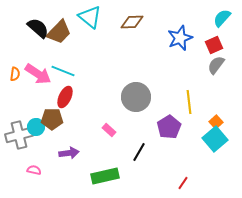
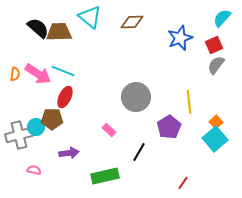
brown trapezoid: rotated 136 degrees counterclockwise
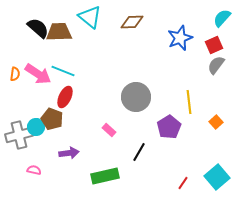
brown pentagon: rotated 20 degrees clockwise
cyan square: moved 2 px right, 38 px down
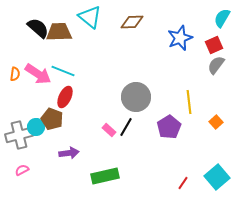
cyan semicircle: rotated 12 degrees counterclockwise
black line: moved 13 px left, 25 px up
pink semicircle: moved 12 px left; rotated 40 degrees counterclockwise
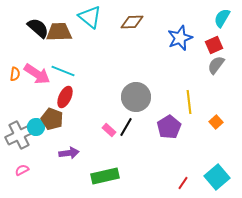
pink arrow: moved 1 px left
gray cross: rotated 12 degrees counterclockwise
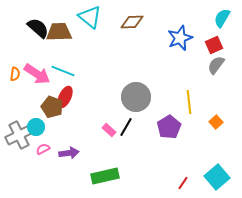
brown pentagon: moved 12 px up
pink semicircle: moved 21 px right, 21 px up
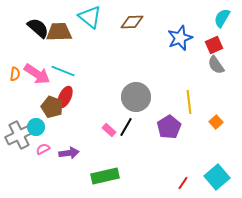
gray semicircle: rotated 72 degrees counterclockwise
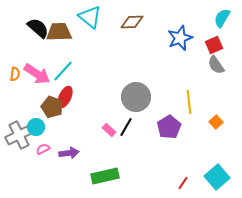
cyan line: rotated 70 degrees counterclockwise
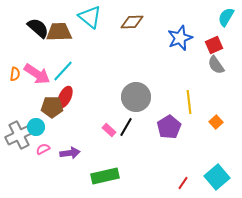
cyan semicircle: moved 4 px right, 1 px up
brown pentagon: rotated 20 degrees counterclockwise
purple arrow: moved 1 px right
